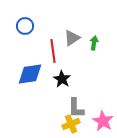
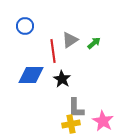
gray triangle: moved 2 px left, 2 px down
green arrow: rotated 40 degrees clockwise
blue diamond: moved 1 px right, 1 px down; rotated 8 degrees clockwise
yellow cross: rotated 12 degrees clockwise
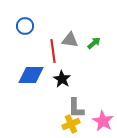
gray triangle: rotated 42 degrees clockwise
yellow cross: rotated 12 degrees counterclockwise
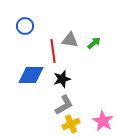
black star: rotated 24 degrees clockwise
gray L-shape: moved 12 px left, 3 px up; rotated 120 degrees counterclockwise
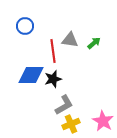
black star: moved 9 px left
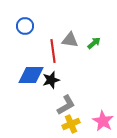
black star: moved 2 px left, 1 px down
gray L-shape: moved 2 px right
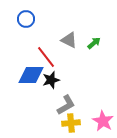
blue circle: moved 1 px right, 7 px up
gray triangle: moved 1 px left; rotated 18 degrees clockwise
red line: moved 7 px left, 6 px down; rotated 30 degrees counterclockwise
yellow cross: moved 1 px up; rotated 18 degrees clockwise
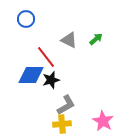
green arrow: moved 2 px right, 4 px up
yellow cross: moved 9 px left, 1 px down
